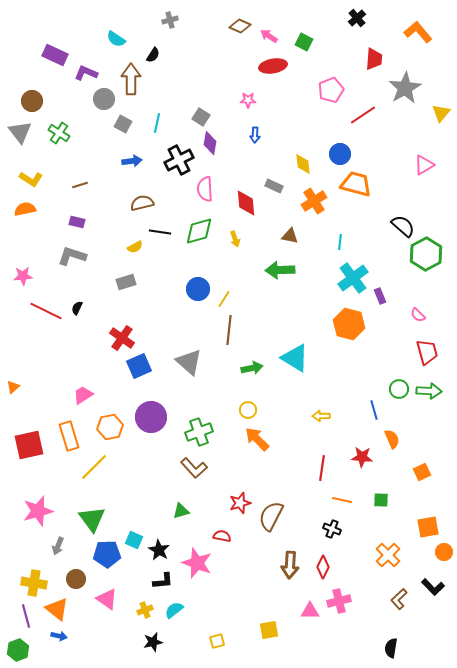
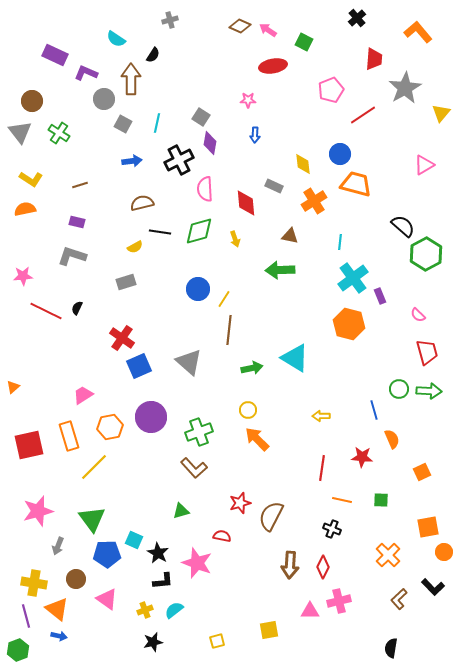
pink arrow at (269, 36): moved 1 px left, 6 px up
black star at (159, 550): moved 1 px left, 3 px down
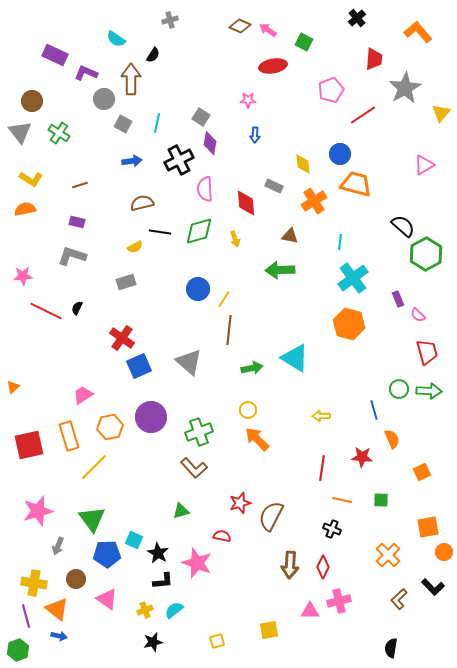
purple rectangle at (380, 296): moved 18 px right, 3 px down
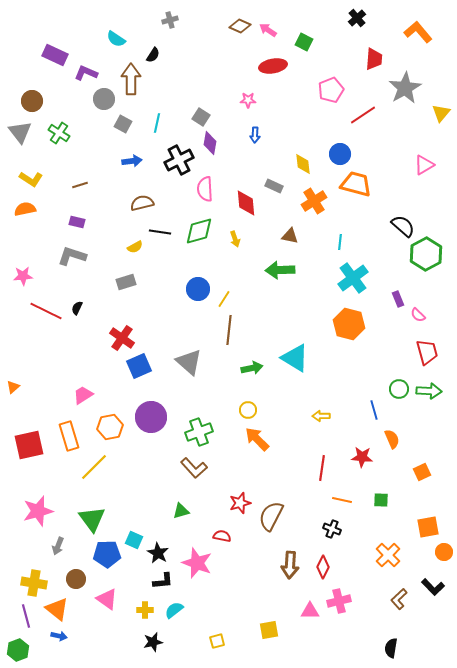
yellow cross at (145, 610): rotated 21 degrees clockwise
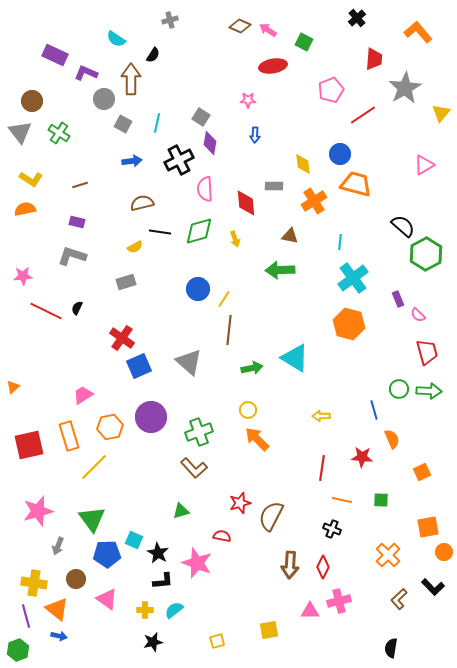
gray rectangle at (274, 186): rotated 24 degrees counterclockwise
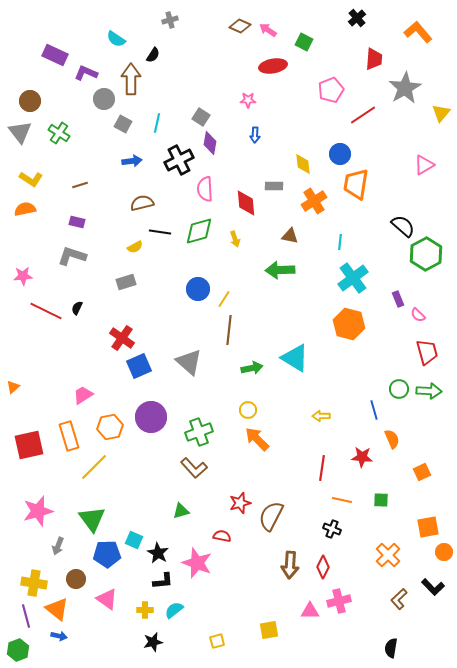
brown circle at (32, 101): moved 2 px left
orange trapezoid at (356, 184): rotated 96 degrees counterclockwise
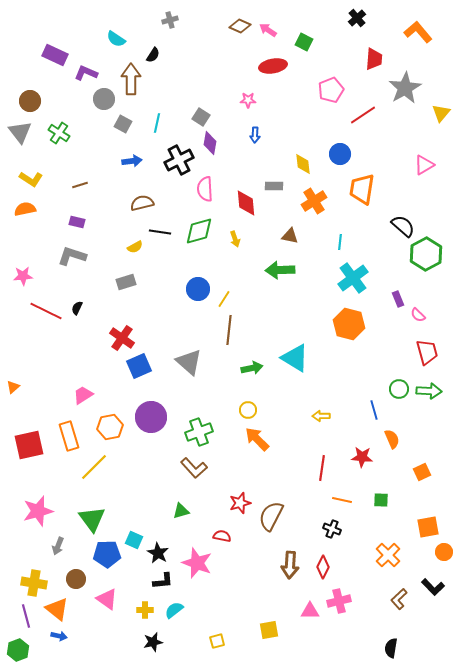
orange trapezoid at (356, 184): moved 6 px right, 5 px down
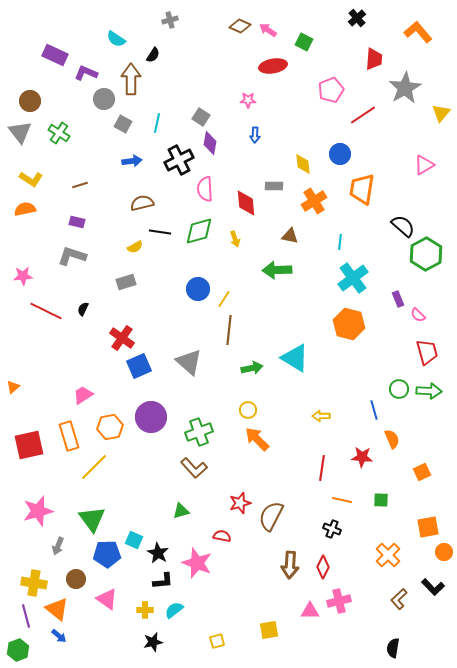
green arrow at (280, 270): moved 3 px left
black semicircle at (77, 308): moved 6 px right, 1 px down
blue arrow at (59, 636): rotated 28 degrees clockwise
black semicircle at (391, 648): moved 2 px right
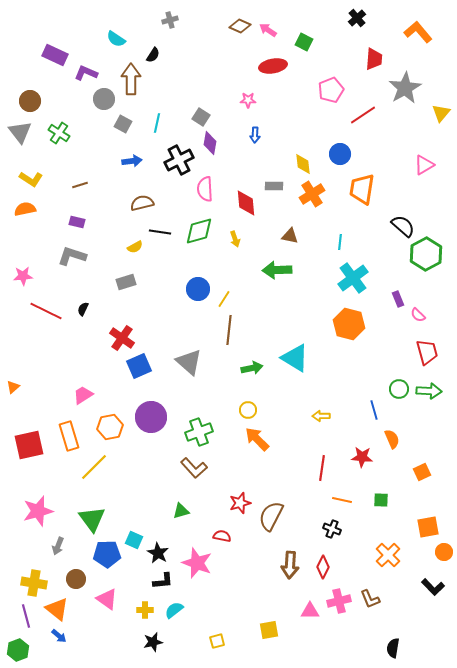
orange cross at (314, 201): moved 2 px left, 7 px up
brown L-shape at (399, 599): moved 29 px left; rotated 70 degrees counterclockwise
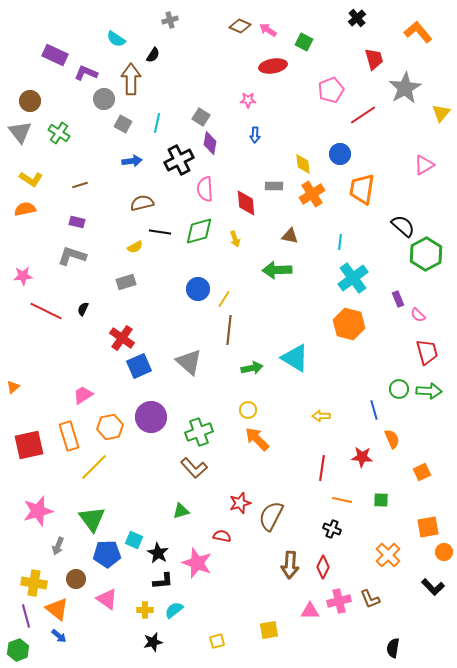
red trapezoid at (374, 59): rotated 20 degrees counterclockwise
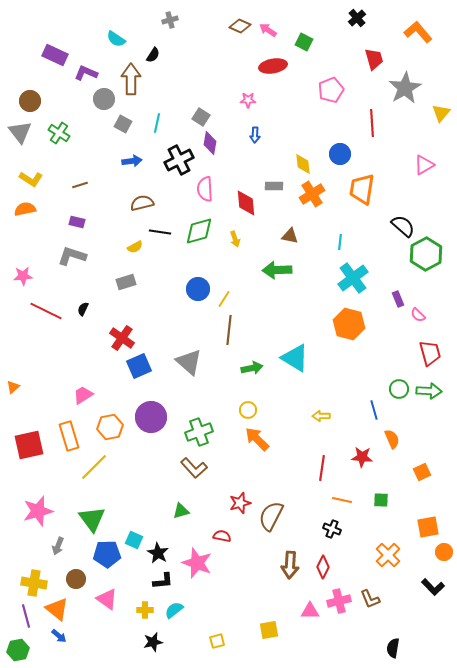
red line at (363, 115): moved 9 px right, 8 px down; rotated 60 degrees counterclockwise
red trapezoid at (427, 352): moved 3 px right, 1 px down
green hexagon at (18, 650): rotated 10 degrees clockwise
